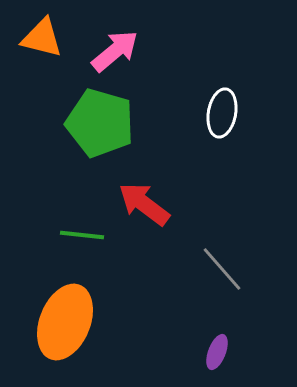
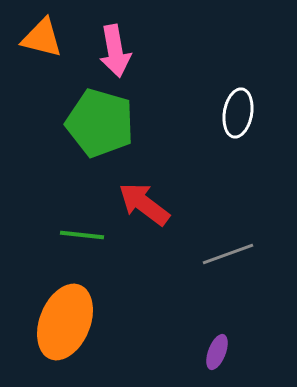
pink arrow: rotated 120 degrees clockwise
white ellipse: moved 16 px right
gray line: moved 6 px right, 15 px up; rotated 69 degrees counterclockwise
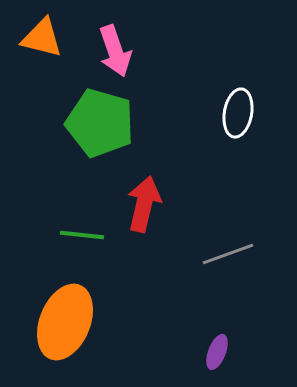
pink arrow: rotated 9 degrees counterclockwise
red arrow: rotated 66 degrees clockwise
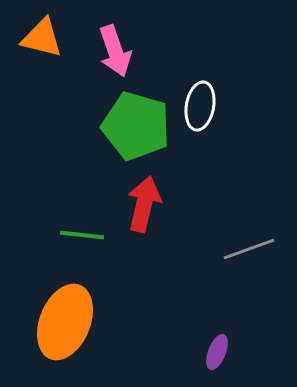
white ellipse: moved 38 px left, 7 px up
green pentagon: moved 36 px right, 3 px down
gray line: moved 21 px right, 5 px up
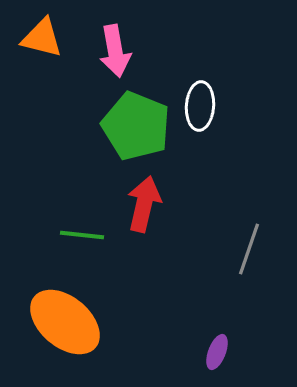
pink arrow: rotated 9 degrees clockwise
white ellipse: rotated 6 degrees counterclockwise
green pentagon: rotated 6 degrees clockwise
gray line: rotated 51 degrees counterclockwise
orange ellipse: rotated 72 degrees counterclockwise
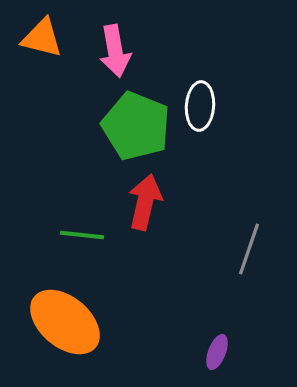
red arrow: moved 1 px right, 2 px up
